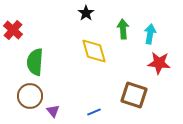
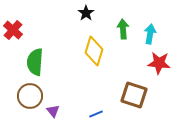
yellow diamond: rotated 32 degrees clockwise
blue line: moved 2 px right, 2 px down
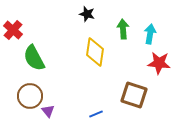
black star: moved 1 px right, 1 px down; rotated 21 degrees counterclockwise
yellow diamond: moved 1 px right, 1 px down; rotated 8 degrees counterclockwise
green semicircle: moved 1 px left, 4 px up; rotated 32 degrees counterclockwise
purple triangle: moved 5 px left
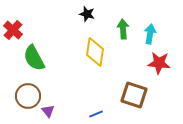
brown circle: moved 2 px left
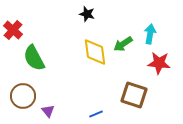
green arrow: moved 15 px down; rotated 120 degrees counterclockwise
yellow diamond: rotated 16 degrees counterclockwise
brown circle: moved 5 px left
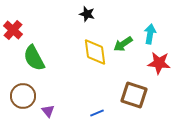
blue line: moved 1 px right, 1 px up
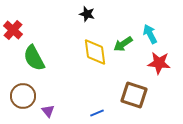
cyan arrow: rotated 36 degrees counterclockwise
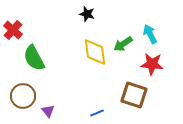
red star: moved 7 px left, 1 px down
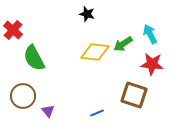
yellow diamond: rotated 76 degrees counterclockwise
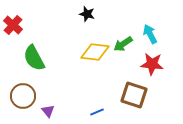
red cross: moved 5 px up
blue line: moved 1 px up
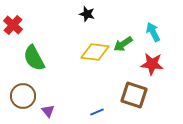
cyan arrow: moved 3 px right, 2 px up
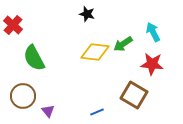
brown square: rotated 12 degrees clockwise
